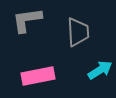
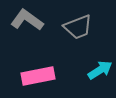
gray L-shape: rotated 44 degrees clockwise
gray trapezoid: moved 5 px up; rotated 72 degrees clockwise
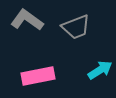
gray trapezoid: moved 2 px left
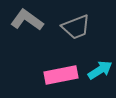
pink rectangle: moved 23 px right, 1 px up
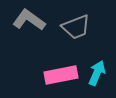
gray L-shape: moved 2 px right
cyan arrow: moved 3 px left, 3 px down; rotated 35 degrees counterclockwise
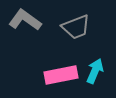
gray L-shape: moved 4 px left
cyan arrow: moved 2 px left, 2 px up
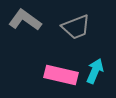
pink rectangle: rotated 24 degrees clockwise
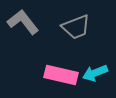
gray L-shape: moved 2 px left, 2 px down; rotated 16 degrees clockwise
cyan arrow: moved 2 px down; rotated 135 degrees counterclockwise
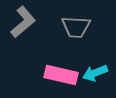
gray L-shape: rotated 88 degrees clockwise
gray trapezoid: rotated 24 degrees clockwise
